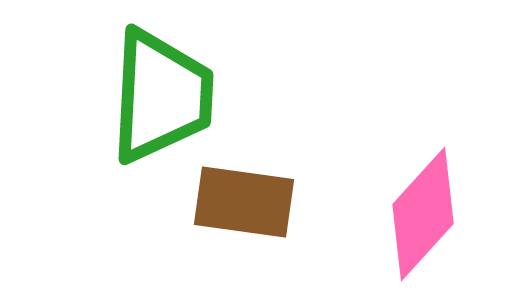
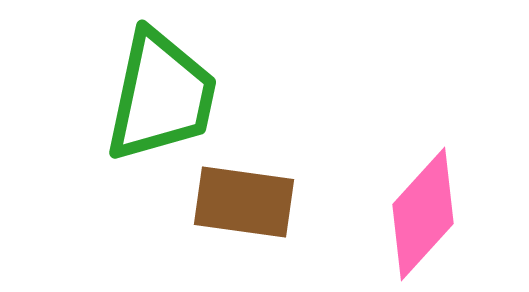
green trapezoid: rotated 9 degrees clockwise
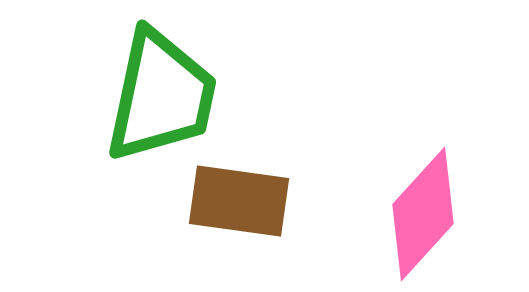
brown rectangle: moved 5 px left, 1 px up
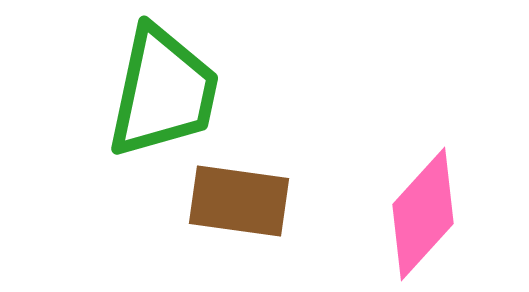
green trapezoid: moved 2 px right, 4 px up
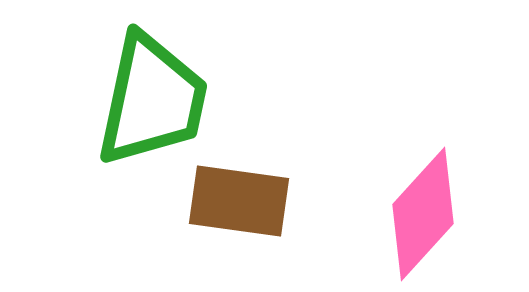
green trapezoid: moved 11 px left, 8 px down
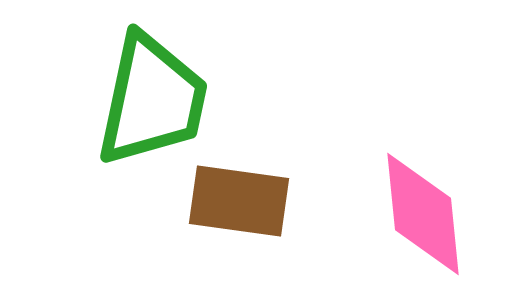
pink diamond: rotated 48 degrees counterclockwise
